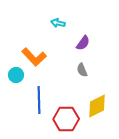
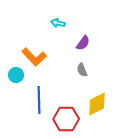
yellow diamond: moved 2 px up
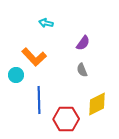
cyan arrow: moved 12 px left
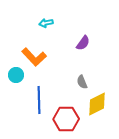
cyan arrow: rotated 24 degrees counterclockwise
gray semicircle: moved 12 px down
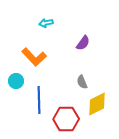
cyan circle: moved 6 px down
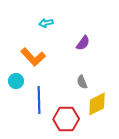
orange L-shape: moved 1 px left
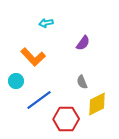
blue line: rotated 56 degrees clockwise
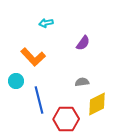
gray semicircle: rotated 104 degrees clockwise
blue line: rotated 68 degrees counterclockwise
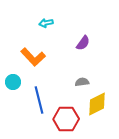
cyan circle: moved 3 px left, 1 px down
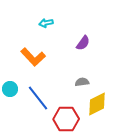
cyan circle: moved 3 px left, 7 px down
blue line: moved 1 px left, 2 px up; rotated 24 degrees counterclockwise
